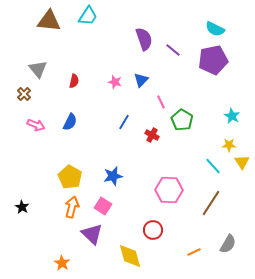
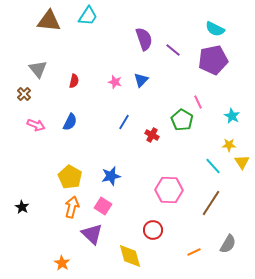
pink line: moved 37 px right
blue star: moved 2 px left
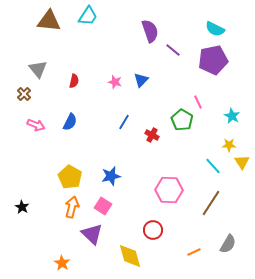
purple semicircle: moved 6 px right, 8 px up
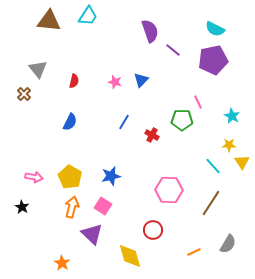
green pentagon: rotated 30 degrees counterclockwise
pink arrow: moved 2 px left, 52 px down; rotated 12 degrees counterclockwise
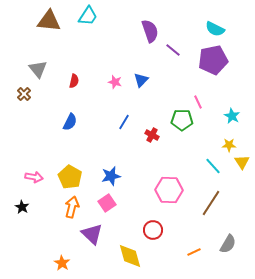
pink square: moved 4 px right, 3 px up; rotated 24 degrees clockwise
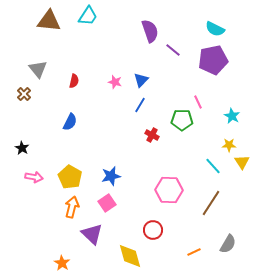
blue line: moved 16 px right, 17 px up
black star: moved 59 px up
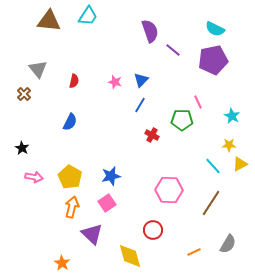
yellow triangle: moved 2 px left, 2 px down; rotated 35 degrees clockwise
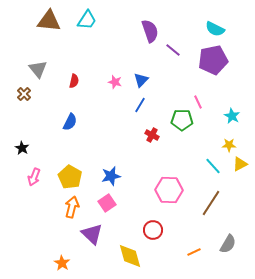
cyan trapezoid: moved 1 px left, 4 px down
pink arrow: rotated 102 degrees clockwise
